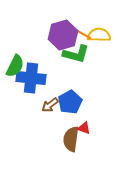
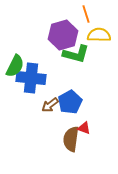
orange line: moved 3 px right, 20 px up; rotated 42 degrees clockwise
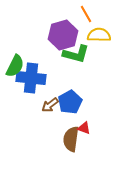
orange line: rotated 12 degrees counterclockwise
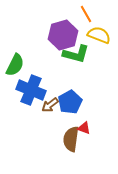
yellow semicircle: rotated 20 degrees clockwise
green semicircle: moved 1 px up
blue cross: moved 12 px down; rotated 16 degrees clockwise
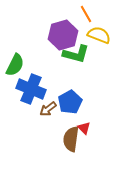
blue cross: moved 1 px up
brown arrow: moved 2 px left, 4 px down
red triangle: rotated 24 degrees clockwise
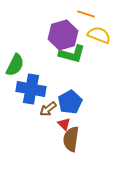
orange line: rotated 42 degrees counterclockwise
green L-shape: moved 4 px left
blue cross: rotated 12 degrees counterclockwise
red triangle: moved 20 px left, 4 px up
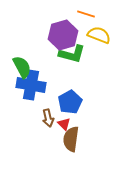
green semicircle: moved 7 px right, 2 px down; rotated 55 degrees counterclockwise
blue cross: moved 4 px up
brown arrow: moved 9 px down; rotated 66 degrees counterclockwise
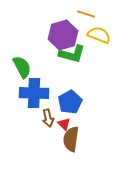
blue cross: moved 3 px right, 8 px down; rotated 8 degrees counterclockwise
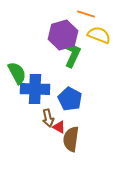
green L-shape: rotated 80 degrees counterclockwise
green semicircle: moved 5 px left, 6 px down
blue cross: moved 1 px right, 4 px up
blue pentagon: moved 3 px up; rotated 15 degrees counterclockwise
red triangle: moved 5 px left, 3 px down; rotated 16 degrees counterclockwise
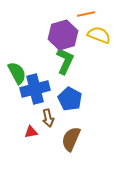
orange line: rotated 30 degrees counterclockwise
green L-shape: moved 7 px left, 7 px down
blue cross: rotated 16 degrees counterclockwise
red triangle: moved 28 px left, 5 px down; rotated 40 degrees counterclockwise
brown semicircle: rotated 15 degrees clockwise
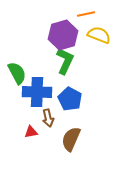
blue cross: moved 2 px right, 3 px down; rotated 16 degrees clockwise
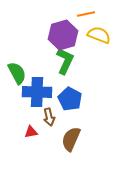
brown arrow: moved 1 px right, 1 px up
